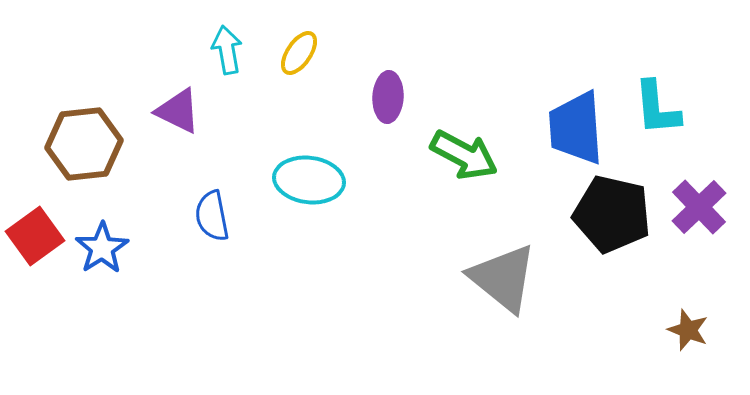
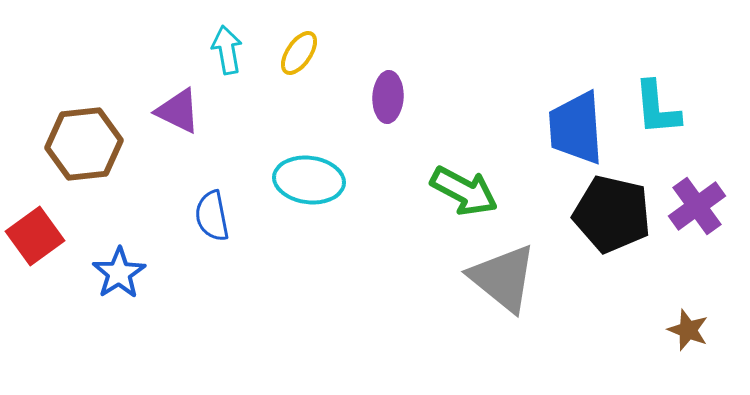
green arrow: moved 36 px down
purple cross: moved 2 px left, 1 px up; rotated 8 degrees clockwise
blue star: moved 17 px right, 25 px down
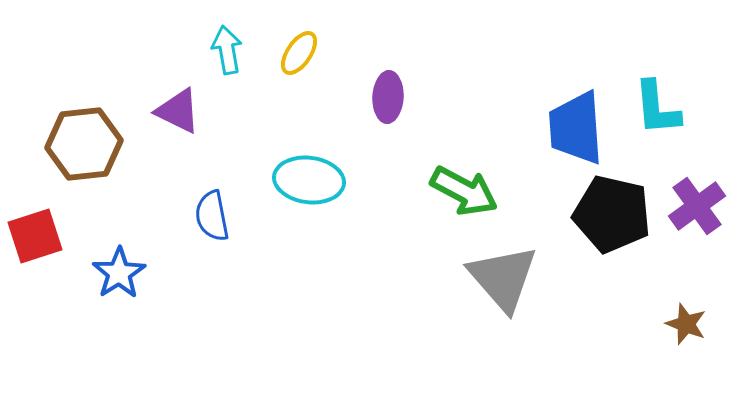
red square: rotated 18 degrees clockwise
gray triangle: rotated 10 degrees clockwise
brown star: moved 2 px left, 6 px up
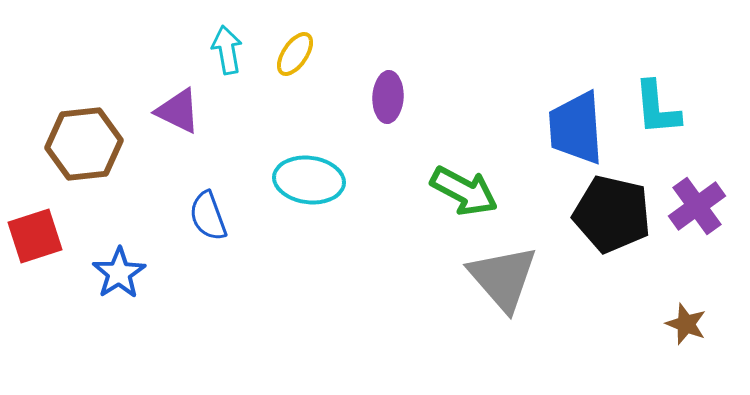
yellow ellipse: moved 4 px left, 1 px down
blue semicircle: moved 4 px left; rotated 9 degrees counterclockwise
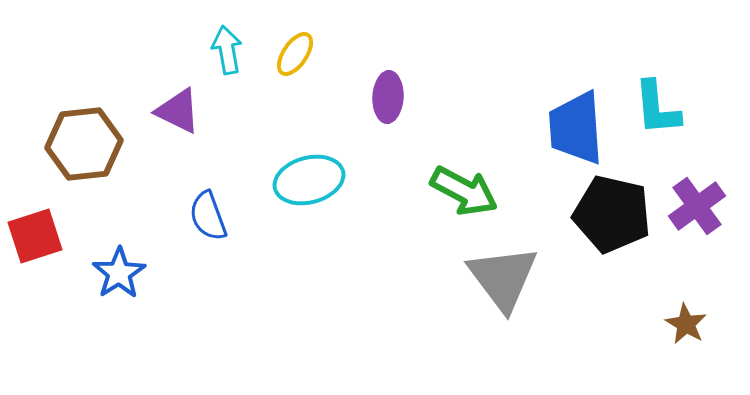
cyan ellipse: rotated 22 degrees counterclockwise
gray triangle: rotated 4 degrees clockwise
brown star: rotated 9 degrees clockwise
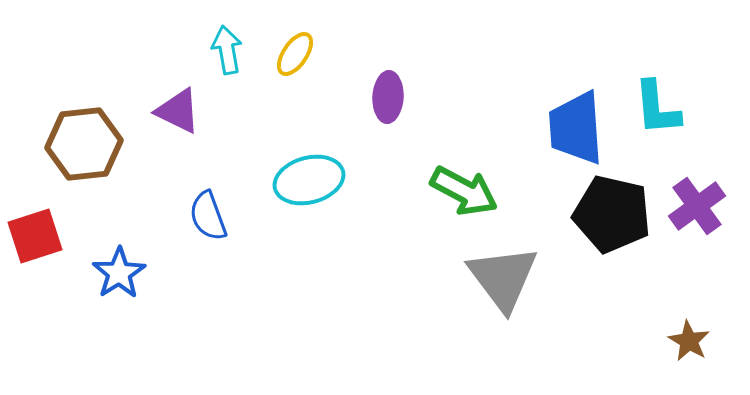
brown star: moved 3 px right, 17 px down
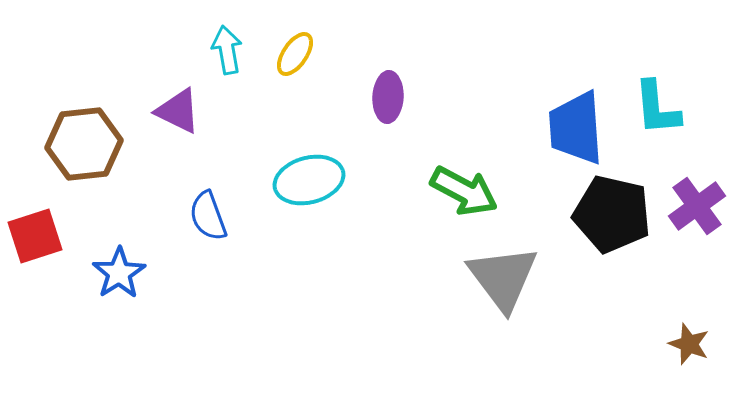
brown star: moved 3 px down; rotated 9 degrees counterclockwise
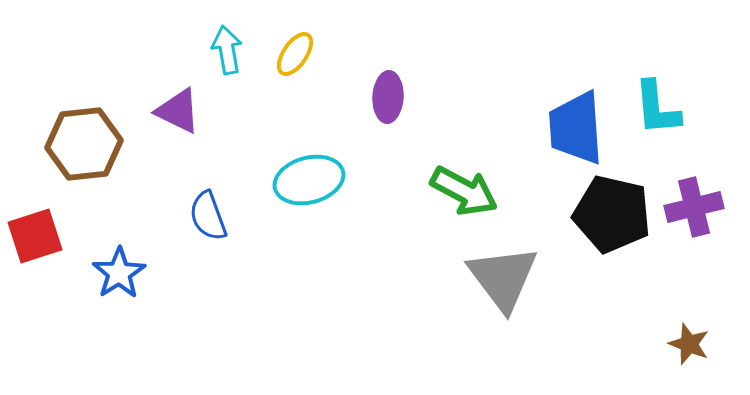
purple cross: moved 3 px left, 1 px down; rotated 22 degrees clockwise
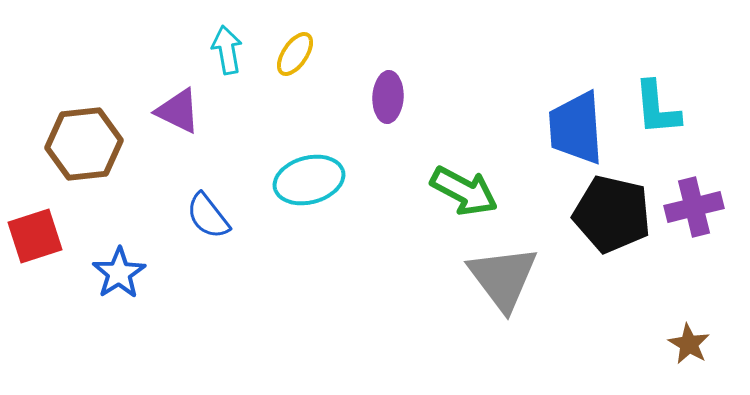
blue semicircle: rotated 18 degrees counterclockwise
brown star: rotated 9 degrees clockwise
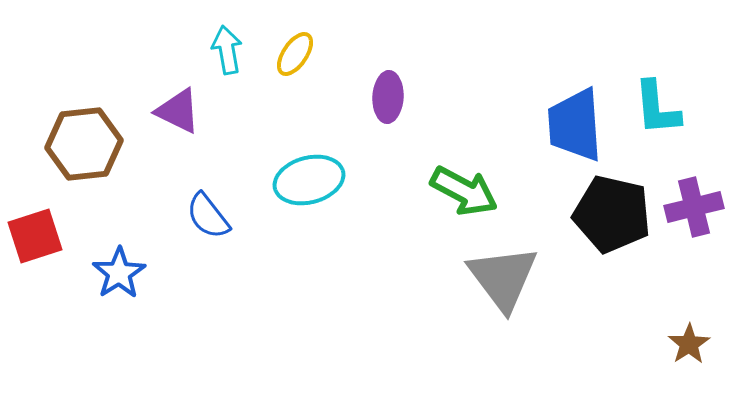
blue trapezoid: moved 1 px left, 3 px up
brown star: rotated 9 degrees clockwise
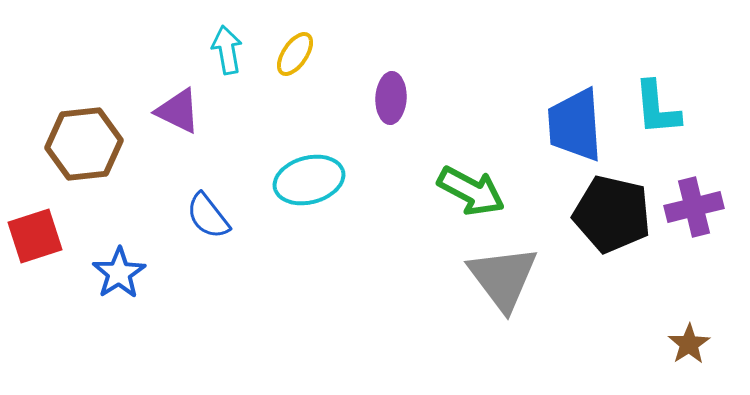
purple ellipse: moved 3 px right, 1 px down
green arrow: moved 7 px right
